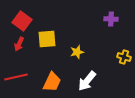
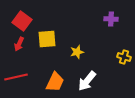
orange trapezoid: moved 3 px right
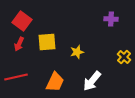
yellow square: moved 3 px down
yellow cross: rotated 24 degrees clockwise
white arrow: moved 5 px right
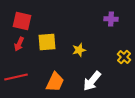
red square: rotated 24 degrees counterclockwise
yellow star: moved 2 px right, 2 px up
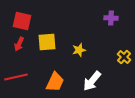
purple cross: moved 1 px up
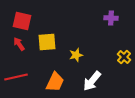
red arrow: rotated 120 degrees clockwise
yellow star: moved 3 px left, 5 px down
